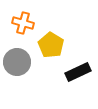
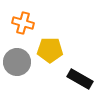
yellow pentagon: moved 1 px left, 5 px down; rotated 30 degrees counterclockwise
black rectangle: moved 2 px right, 7 px down; rotated 55 degrees clockwise
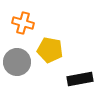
yellow pentagon: rotated 10 degrees clockwise
black rectangle: rotated 40 degrees counterclockwise
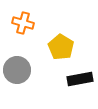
yellow pentagon: moved 11 px right, 3 px up; rotated 20 degrees clockwise
gray circle: moved 8 px down
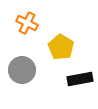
orange cross: moved 4 px right; rotated 10 degrees clockwise
gray circle: moved 5 px right
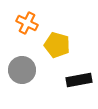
yellow pentagon: moved 4 px left, 2 px up; rotated 15 degrees counterclockwise
black rectangle: moved 1 px left, 1 px down
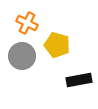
gray circle: moved 14 px up
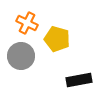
yellow pentagon: moved 6 px up
gray circle: moved 1 px left
